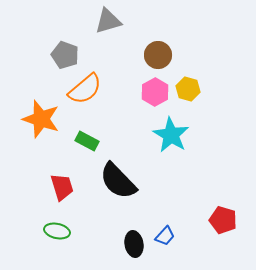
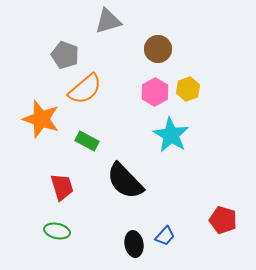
brown circle: moved 6 px up
yellow hexagon: rotated 25 degrees clockwise
black semicircle: moved 7 px right
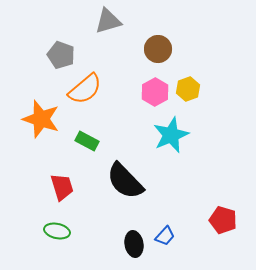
gray pentagon: moved 4 px left
cyan star: rotated 18 degrees clockwise
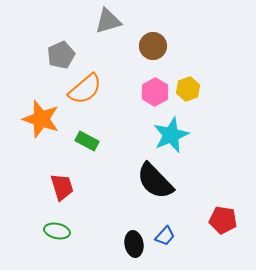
brown circle: moved 5 px left, 3 px up
gray pentagon: rotated 28 degrees clockwise
black semicircle: moved 30 px right
red pentagon: rotated 8 degrees counterclockwise
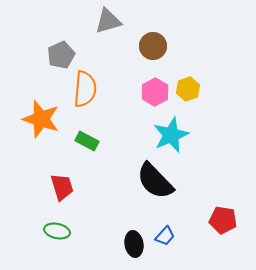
orange semicircle: rotated 45 degrees counterclockwise
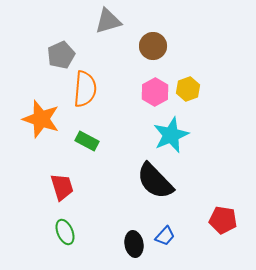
green ellipse: moved 8 px right, 1 px down; rotated 55 degrees clockwise
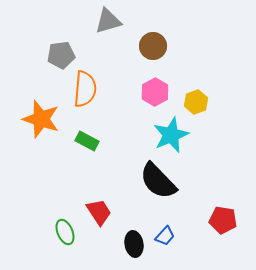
gray pentagon: rotated 16 degrees clockwise
yellow hexagon: moved 8 px right, 13 px down
black semicircle: moved 3 px right
red trapezoid: moved 37 px right, 25 px down; rotated 16 degrees counterclockwise
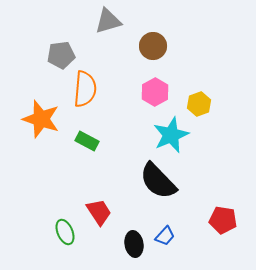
yellow hexagon: moved 3 px right, 2 px down
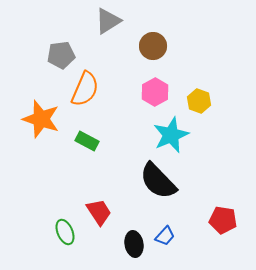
gray triangle: rotated 16 degrees counterclockwise
orange semicircle: rotated 18 degrees clockwise
yellow hexagon: moved 3 px up; rotated 20 degrees counterclockwise
